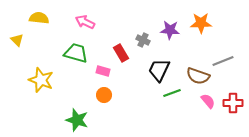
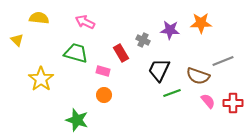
yellow star: moved 1 px up; rotated 15 degrees clockwise
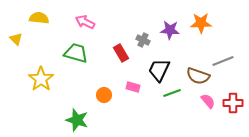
yellow triangle: moved 1 px left, 1 px up
pink rectangle: moved 30 px right, 16 px down
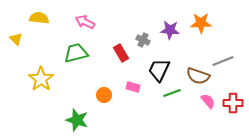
green trapezoid: rotated 30 degrees counterclockwise
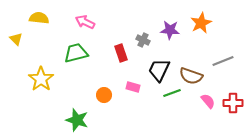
orange star: rotated 25 degrees counterclockwise
red rectangle: rotated 12 degrees clockwise
brown semicircle: moved 7 px left
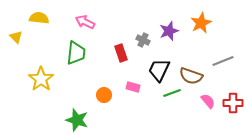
purple star: moved 1 px left, 1 px down; rotated 24 degrees counterclockwise
yellow triangle: moved 2 px up
green trapezoid: rotated 110 degrees clockwise
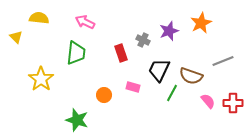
green line: rotated 42 degrees counterclockwise
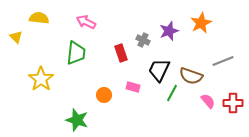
pink arrow: moved 1 px right
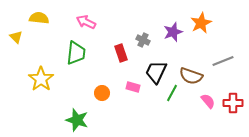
purple star: moved 4 px right, 1 px down
black trapezoid: moved 3 px left, 2 px down
orange circle: moved 2 px left, 2 px up
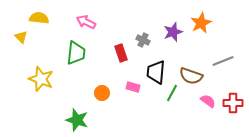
yellow triangle: moved 5 px right
black trapezoid: rotated 20 degrees counterclockwise
yellow star: rotated 15 degrees counterclockwise
pink semicircle: rotated 14 degrees counterclockwise
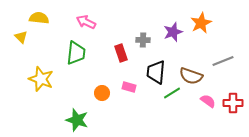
gray cross: rotated 24 degrees counterclockwise
pink rectangle: moved 4 px left
green line: rotated 30 degrees clockwise
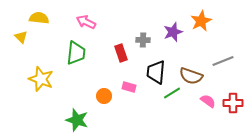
orange star: moved 2 px up
orange circle: moved 2 px right, 3 px down
